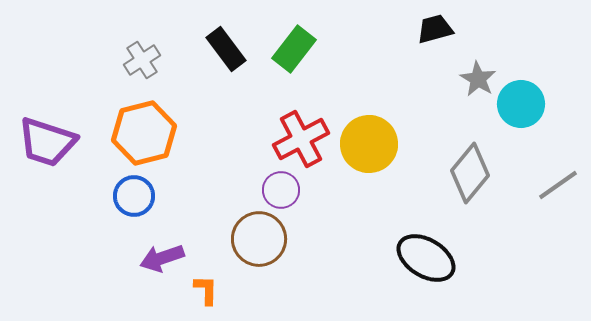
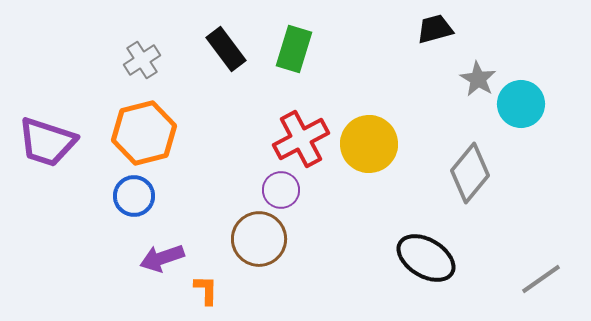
green rectangle: rotated 21 degrees counterclockwise
gray line: moved 17 px left, 94 px down
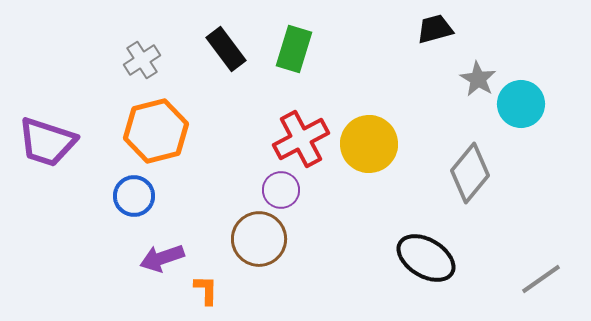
orange hexagon: moved 12 px right, 2 px up
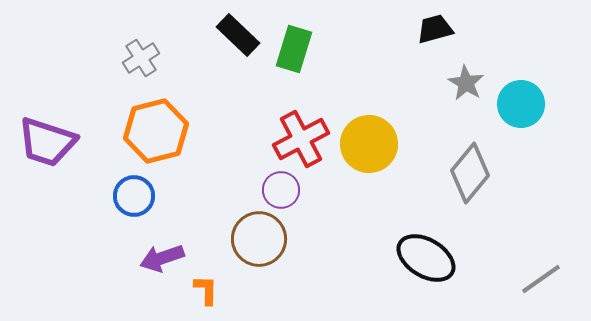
black rectangle: moved 12 px right, 14 px up; rotated 9 degrees counterclockwise
gray cross: moved 1 px left, 2 px up
gray star: moved 12 px left, 4 px down
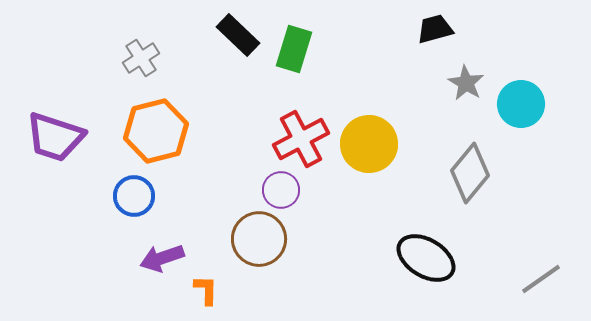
purple trapezoid: moved 8 px right, 5 px up
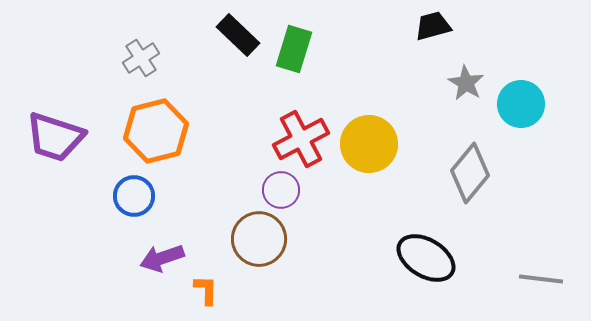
black trapezoid: moved 2 px left, 3 px up
gray line: rotated 42 degrees clockwise
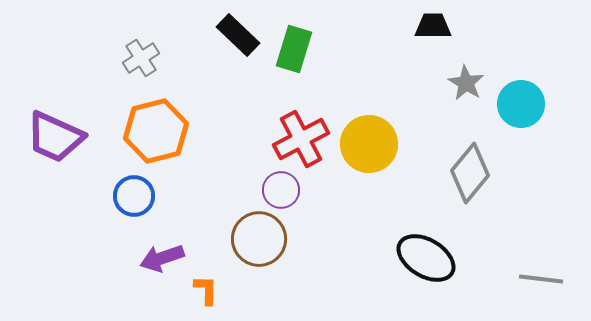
black trapezoid: rotated 15 degrees clockwise
purple trapezoid: rotated 6 degrees clockwise
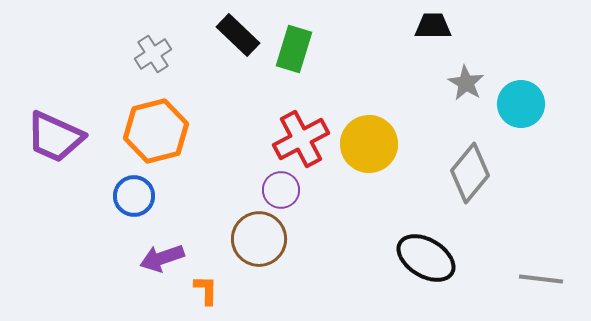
gray cross: moved 12 px right, 4 px up
